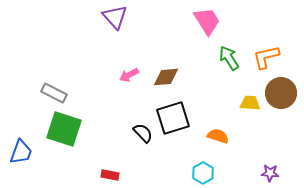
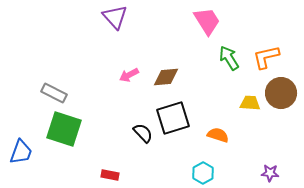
orange semicircle: moved 1 px up
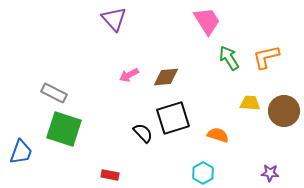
purple triangle: moved 1 px left, 2 px down
brown circle: moved 3 px right, 18 px down
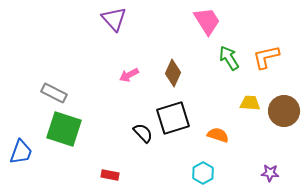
brown diamond: moved 7 px right, 4 px up; rotated 60 degrees counterclockwise
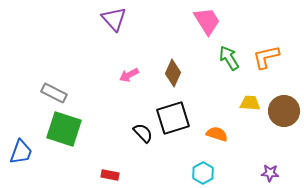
orange semicircle: moved 1 px left, 1 px up
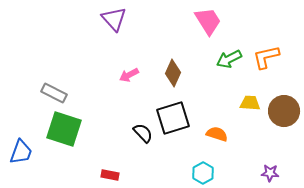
pink trapezoid: moved 1 px right
green arrow: moved 1 px down; rotated 85 degrees counterclockwise
